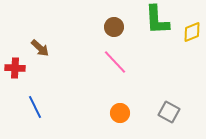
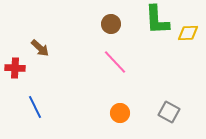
brown circle: moved 3 px left, 3 px up
yellow diamond: moved 4 px left, 1 px down; rotated 20 degrees clockwise
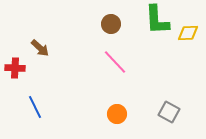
orange circle: moved 3 px left, 1 px down
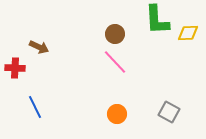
brown circle: moved 4 px right, 10 px down
brown arrow: moved 1 px left, 1 px up; rotated 18 degrees counterclockwise
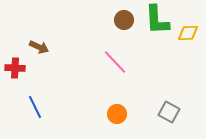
brown circle: moved 9 px right, 14 px up
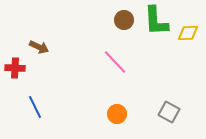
green L-shape: moved 1 px left, 1 px down
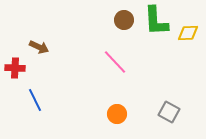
blue line: moved 7 px up
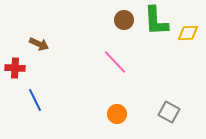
brown arrow: moved 3 px up
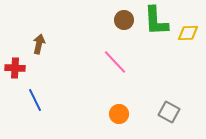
brown arrow: rotated 102 degrees counterclockwise
orange circle: moved 2 px right
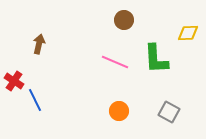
green L-shape: moved 38 px down
pink line: rotated 24 degrees counterclockwise
red cross: moved 1 px left, 13 px down; rotated 30 degrees clockwise
orange circle: moved 3 px up
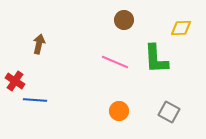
yellow diamond: moved 7 px left, 5 px up
red cross: moved 1 px right
blue line: rotated 60 degrees counterclockwise
